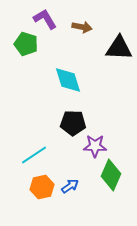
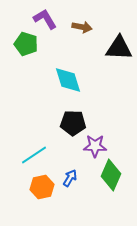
blue arrow: moved 8 px up; rotated 24 degrees counterclockwise
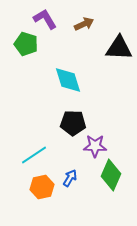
brown arrow: moved 2 px right, 3 px up; rotated 36 degrees counterclockwise
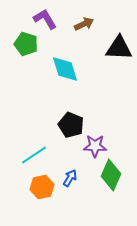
cyan diamond: moved 3 px left, 11 px up
black pentagon: moved 2 px left, 2 px down; rotated 20 degrees clockwise
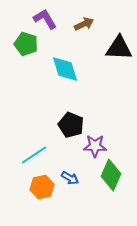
blue arrow: rotated 90 degrees clockwise
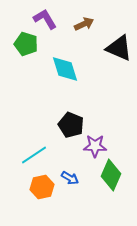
black triangle: rotated 20 degrees clockwise
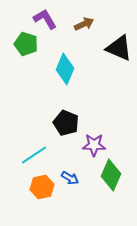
cyan diamond: rotated 40 degrees clockwise
black pentagon: moved 5 px left, 2 px up
purple star: moved 1 px left, 1 px up
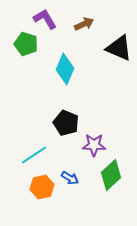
green diamond: rotated 24 degrees clockwise
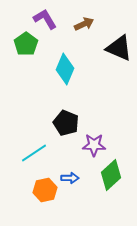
green pentagon: rotated 20 degrees clockwise
cyan line: moved 2 px up
blue arrow: rotated 30 degrees counterclockwise
orange hexagon: moved 3 px right, 3 px down
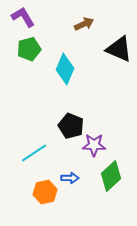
purple L-shape: moved 22 px left, 2 px up
green pentagon: moved 3 px right, 5 px down; rotated 20 degrees clockwise
black triangle: moved 1 px down
black pentagon: moved 5 px right, 3 px down
green diamond: moved 1 px down
orange hexagon: moved 2 px down
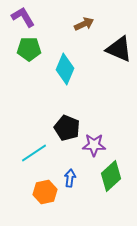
green pentagon: rotated 15 degrees clockwise
black pentagon: moved 4 px left, 2 px down
blue arrow: rotated 84 degrees counterclockwise
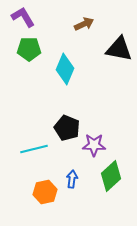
black triangle: rotated 12 degrees counterclockwise
cyan line: moved 4 px up; rotated 20 degrees clockwise
blue arrow: moved 2 px right, 1 px down
